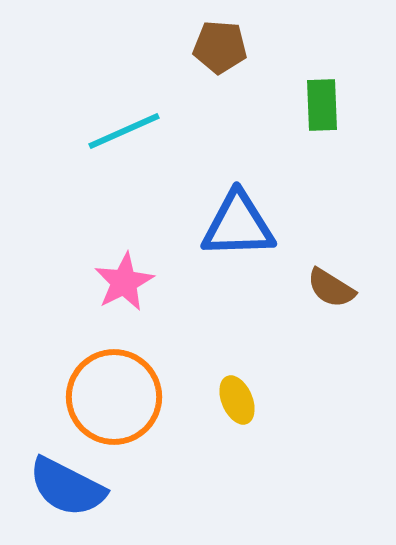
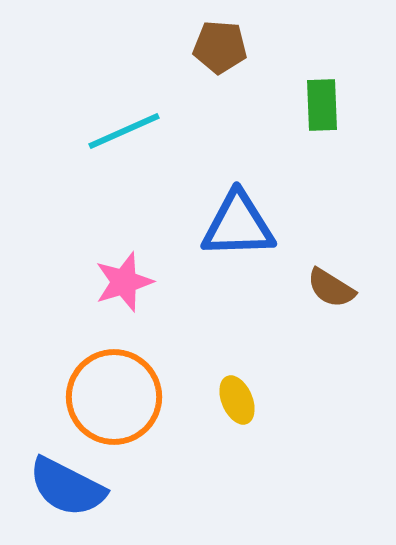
pink star: rotated 10 degrees clockwise
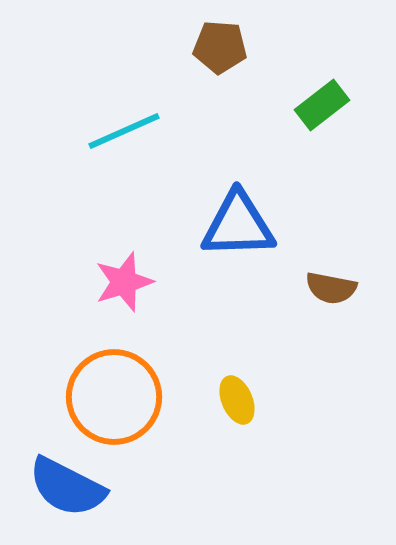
green rectangle: rotated 54 degrees clockwise
brown semicircle: rotated 21 degrees counterclockwise
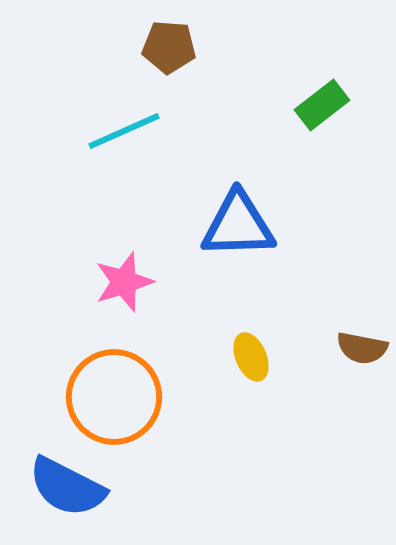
brown pentagon: moved 51 px left
brown semicircle: moved 31 px right, 60 px down
yellow ellipse: moved 14 px right, 43 px up
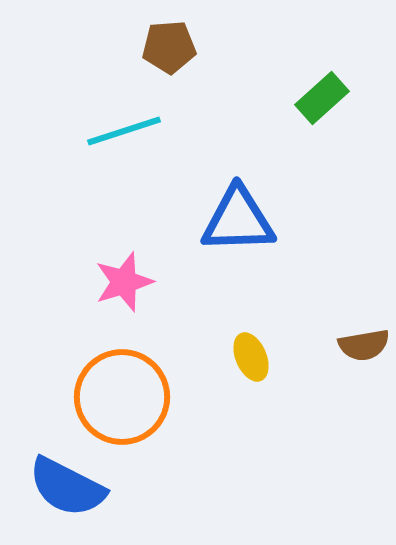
brown pentagon: rotated 8 degrees counterclockwise
green rectangle: moved 7 px up; rotated 4 degrees counterclockwise
cyan line: rotated 6 degrees clockwise
blue triangle: moved 5 px up
brown semicircle: moved 2 px right, 3 px up; rotated 21 degrees counterclockwise
orange circle: moved 8 px right
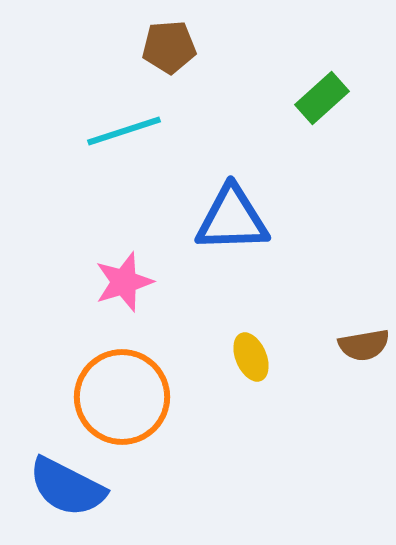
blue triangle: moved 6 px left, 1 px up
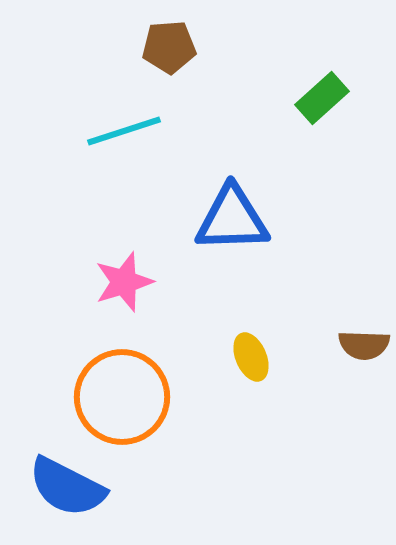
brown semicircle: rotated 12 degrees clockwise
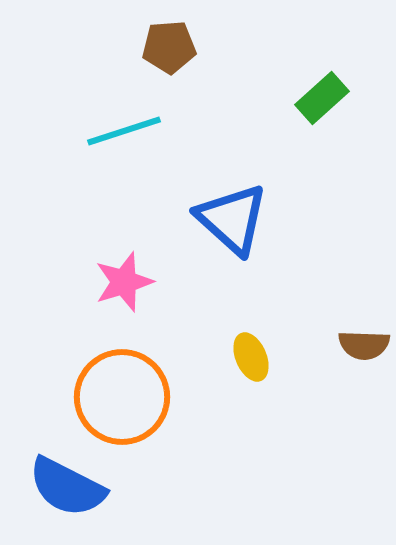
blue triangle: rotated 44 degrees clockwise
